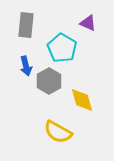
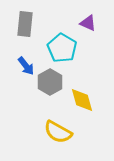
gray rectangle: moved 1 px left, 1 px up
blue arrow: rotated 24 degrees counterclockwise
gray hexagon: moved 1 px right, 1 px down
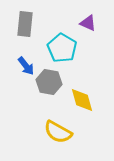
gray hexagon: moved 1 px left; rotated 20 degrees counterclockwise
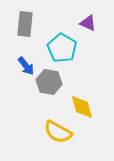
yellow diamond: moved 7 px down
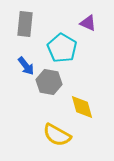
yellow semicircle: moved 1 px left, 3 px down
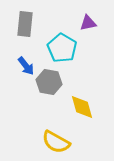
purple triangle: rotated 36 degrees counterclockwise
yellow semicircle: moved 1 px left, 7 px down
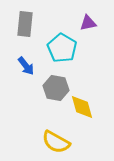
gray hexagon: moved 7 px right, 6 px down
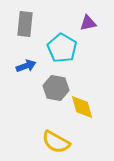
blue arrow: rotated 72 degrees counterclockwise
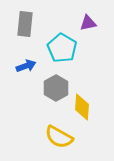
gray hexagon: rotated 20 degrees clockwise
yellow diamond: rotated 20 degrees clockwise
yellow semicircle: moved 3 px right, 5 px up
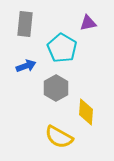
yellow diamond: moved 4 px right, 5 px down
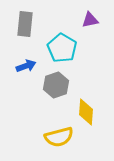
purple triangle: moved 2 px right, 3 px up
gray hexagon: moved 3 px up; rotated 10 degrees clockwise
yellow semicircle: rotated 44 degrees counterclockwise
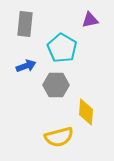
gray hexagon: rotated 20 degrees clockwise
